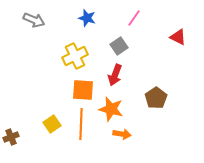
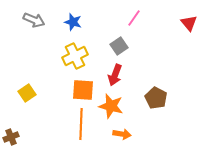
blue star: moved 14 px left, 4 px down
red triangle: moved 11 px right, 14 px up; rotated 24 degrees clockwise
brown pentagon: rotated 10 degrees counterclockwise
orange star: moved 3 px up
yellow square: moved 25 px left, 31 px up
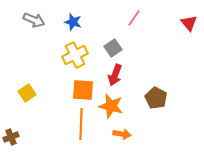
gray square: moved 6 px left, 2 px down
yellow cross: moved 1 px up
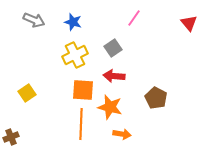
red arrow: moved 1 px left, 1 px down; rotated 75 degrees clockwise
orange star: moved 1 px left, 1 px down
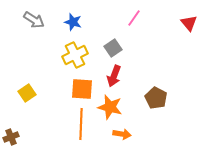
gray arrow: rotated 10 degrees clockwise
red arrow: rotated 75 degrees counterclockwise
orange square: moved 1 px left, 1 px up
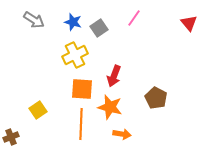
gray square: moved 14 px left, 20 px up
yellow square: moved 11 px right, 17 px down
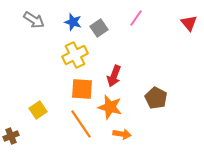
pink line: moved 2 px right
orange line: rotated 36 degrees counterclockwise
brown cross: moved 1 px up
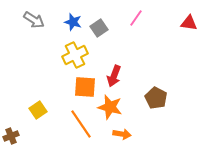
red triangle: rotated 42 degrees counterclockwise
orange square: moved 3 px right, 2 px up
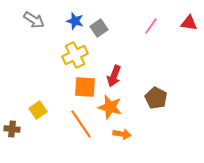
pink line: moved 15 px right, 8 px down
blue star: moved 2 px right, 1 px up
brown cross: moved 1 px right, 7 px up; rotated 28 degrees clockwise
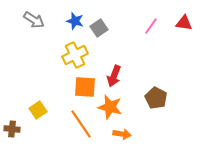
red triangle: moved 5 px left
